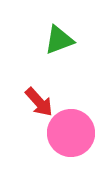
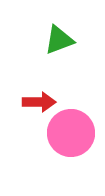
red arrow: rotated 48 degrees counterclockwise
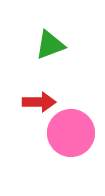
green triangle: moved 9 px left, 5 px down
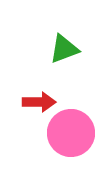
green triangle: moved 14 px right, 4 px down
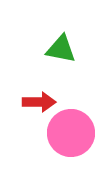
green triangle: moved 3 px left; rotated 32 degrees clockwise
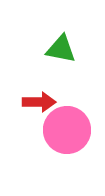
pink circle: moved 4 px left, 3 px up
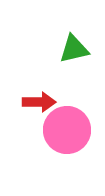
green triangle: moved 13 px right; rotated 24 degrees counterclockwise
